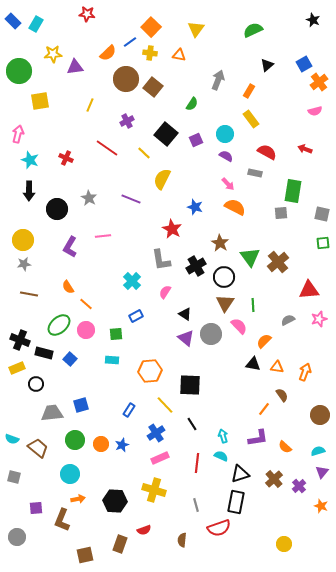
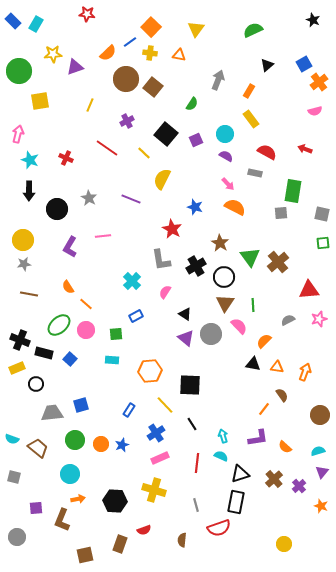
purple triangle at (75, 67): rotated 12 degrees counterclockwise
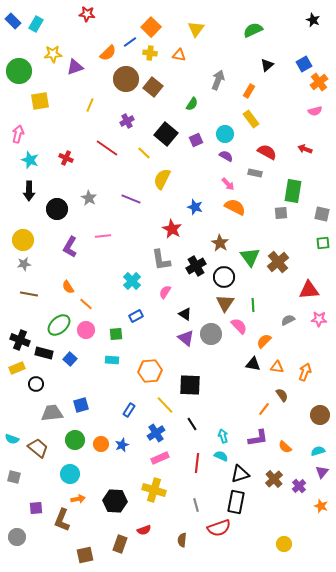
pink star at (319, 319): rotated 21 degrees clockwise
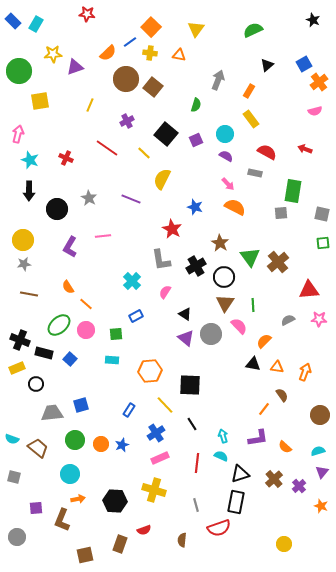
green semicircle at (192, 104): moved 4 px right, 1 px down; rotated 16 degrees counterclockwise
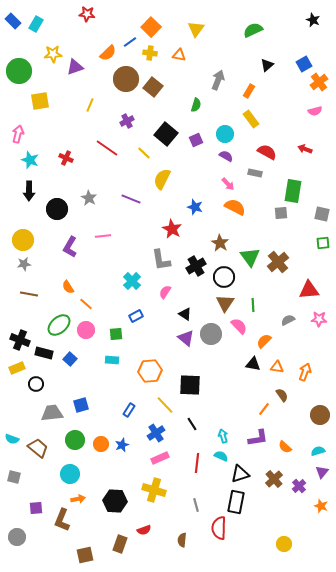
red semicircle at (219, 528): rotated 110 degrees clockwise
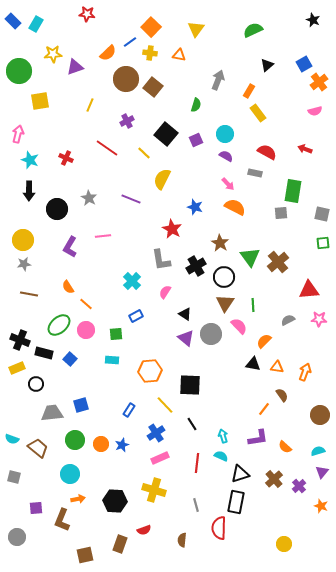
yellow rectangle at (251, 119): moved 7 px right, 6 px up
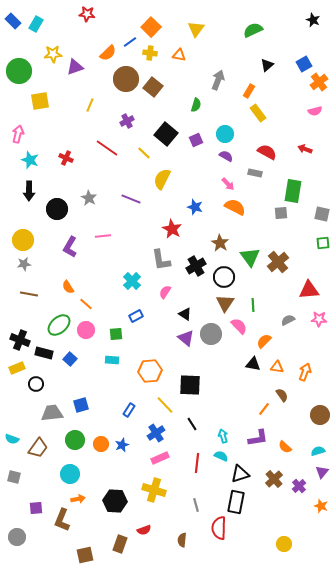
brown trapezoid at (38, 448): rotated 85 degrees clockwise
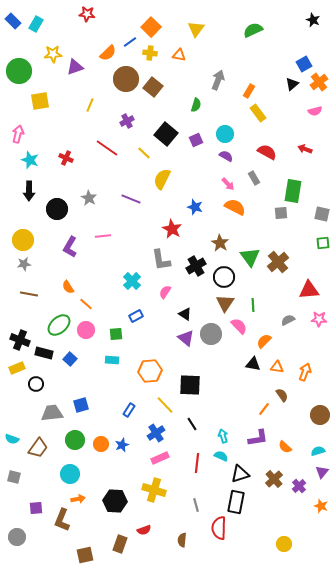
black triangle at (267, 65): moved 25 px right, 19 px down
gray rectangle at (255, 173): moved 1 px left, 5 px down; rotated 48 degrees clockwise
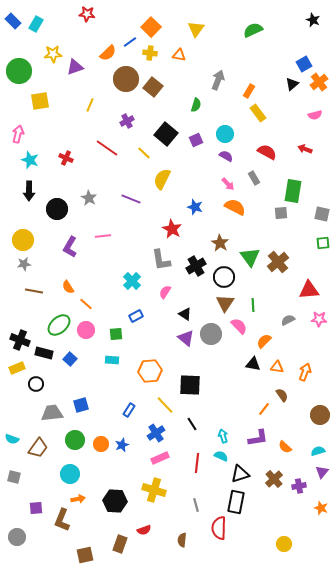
pink semicircle at (315, 111): moved 4 px down
brown line at (29, 294): moved 5 px right, 3 px up
purple cross at (299, 486): rotated 32 degrees clockwise
orange star at (321, 506): moved 2 px down
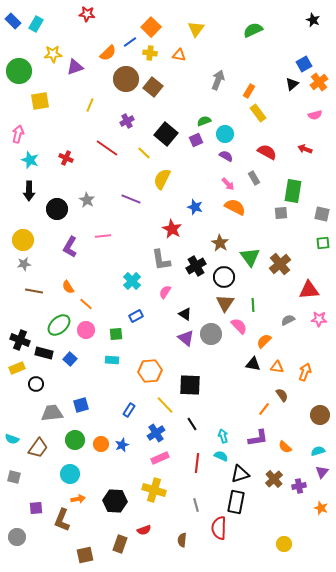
green semicircle at (196, 105): moved 8 px right, 16 px down; rotated 128 degrees counterclockwise
gray star at (89, 198): moved 2 px left, 2 px down
brown cross at (278, 262): moved 2 px right, 2 px down
